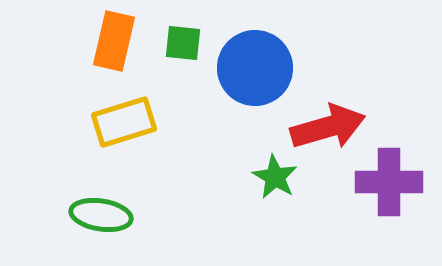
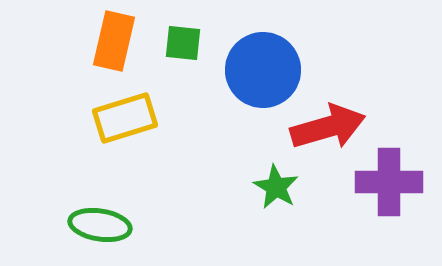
blue circle: moved 8 px right, 2 px down
yellow rectangle: moved 1 px right, 4 px up
green star: moved 1 px right, 10 px down
green ellipse: moved 1 px left, 10 px down
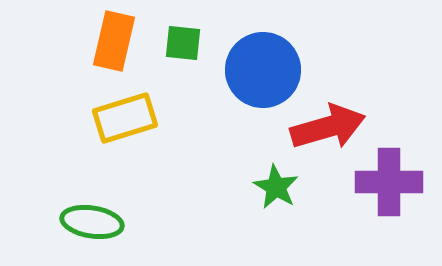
green ellipse: moved 8 px left, 3 px up
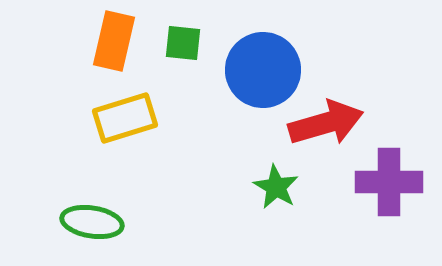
red arrow: moved 2 px left, 4 px up
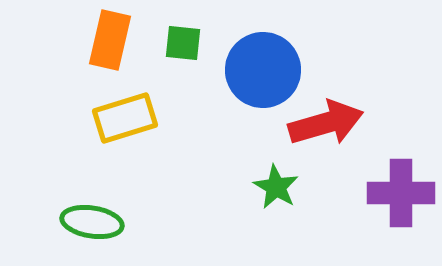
orange rectangle: moved 4 px left, 1 px up
purple cross: moved 12 px right, 11 px down
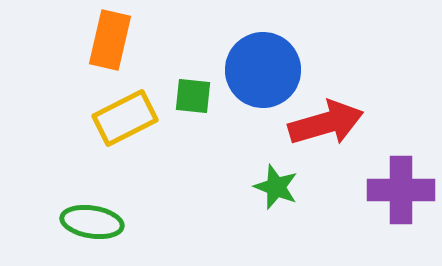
green square: moved 10 px right, 53 px down
yellow rectangle: rotated 10 degrees counterclockwise
green star: rotated 9 degrees counterclockwise
purple cross: moved 3 px up
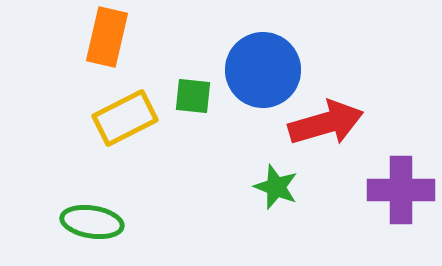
orange rectangle: moved 3 px left, 3 px up
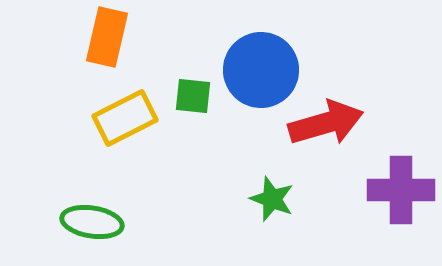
blue circle: moved 2 px left
green star: moved 4 px left, 12 px down
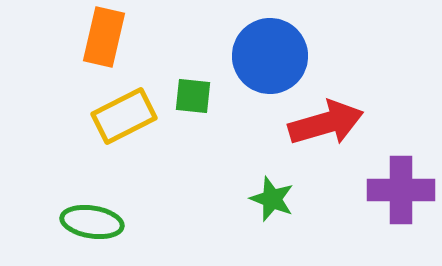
orange rectangle: moved 3 px left
blue circle: moved 9 px right, 14 px up
yellow rectangle: moved 1 px left, 2 px up
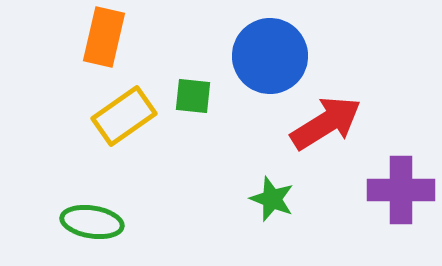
yellow rectangle: rotated 8 degrees counterclockwise
red arrow: rotated 16 degrees counterclockwise
